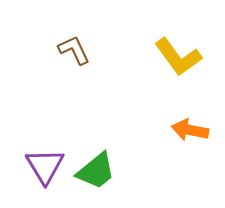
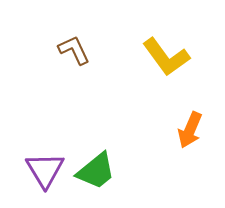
yellow L-shape: moved 12 px left
orange arrow: rotated 78 degrees counterclockwise
purple triangle: moved 4 px down
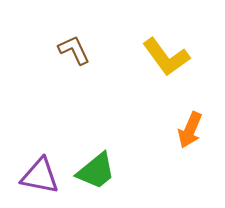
purple triangle: moved 5 px left, 6 px down; rotated 48 degrees counterclockwise
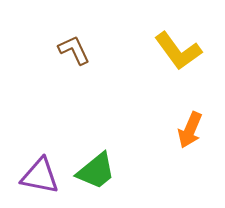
yellow L-shape: moved 12 px right, 6 px up
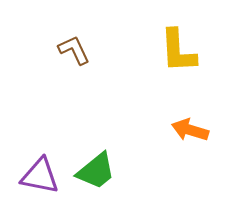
yellow L-shape: rotated 33 degrees clockwise
orange arrow: rotated 84 degrees clockwise
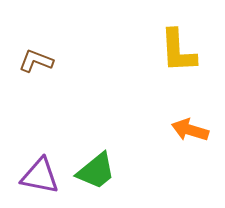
brown L-shape: moved 38 px left, 11 px down; rotated 44 degrees counterclockwise
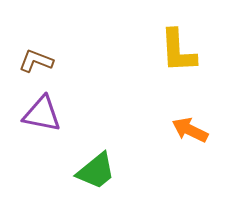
orange arrow: rotated 9 degrees clockwise
purple triangle: moved 2 px right, 62 px up
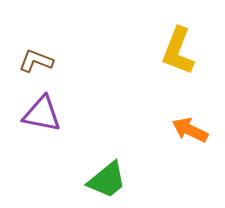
yellow L-shape: rotated 24 degrees clockwise
green trapezoid: moved 11 px right, 9 px down
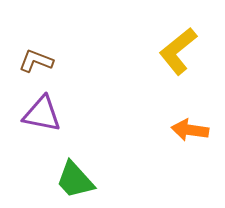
yellow L-shape: rotated 30 degrees clockwise
orange arrow: rotated 18 degrees counterclockwise
green trapezoid: moved 32 px left; rotated 87 degrees clockwise
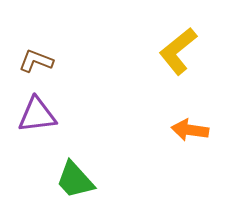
purple triangle: moved 5 px left, 1 px down; rotated 18 degrees counterclockwise
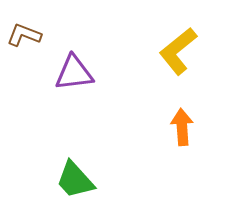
brown L-shape: moved 12 px left, 26 px up
purple triangle: moved 37 px right, 42 px up
orange arrow: moved 8 px left, 3 px up; rotated 78 degrees clockwise
